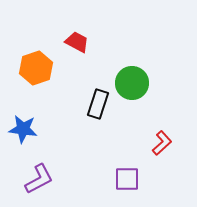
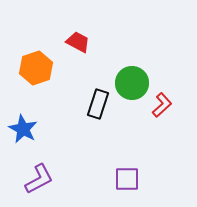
red trapezoid: moved 1 px right
blue star: rotated 20 degrees clockwise
red L-shape: moved 38 px up
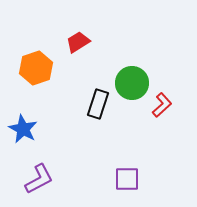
red trapezoid: rotated 60 degrees counterclockwise
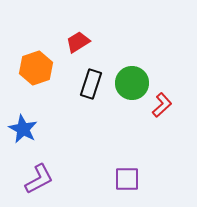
black rectangle: moved 7 px left, 20 px up
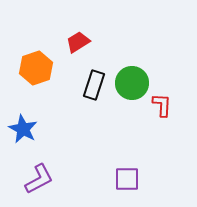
black rectangle: moved 3 px right, 1 px down
red L-shape: rotated 45 degrees counterclockwise
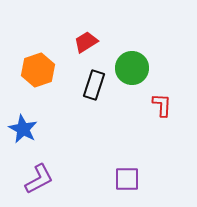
red trapezoid: moved 8 px right
orange hexagon: moved 2 px right, 2 px down
green circle: moved 15 px up
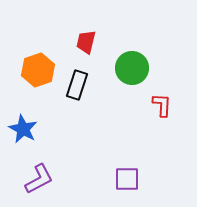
red trapezoid: rotated 45 degrees counterclockwise
black rectangle: moved 17 px left
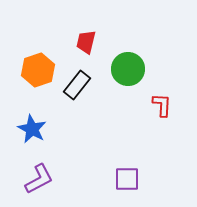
green circle: moved 4 px left, 1 px down
black rectangle: rotated 20 degrees clockwise
blue star: moved 9 px right
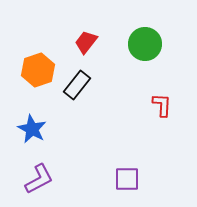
red trapezoid: rotated 25 degrees clockwise
green circle: moved 17 px right, 25 px up
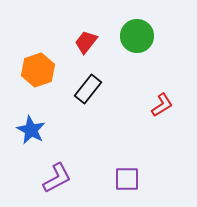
green circle: moved 8 px left, 8 px up
black rectangle: moved 11 px right, 4 px down
red L-shape: rotated 55 degrees clockwise
blue star: moved 1 px left, 1 px down
purple L-shape: moved 18 px right, 1 px up
